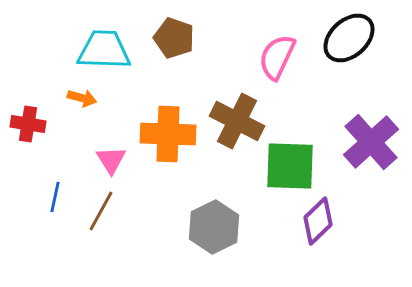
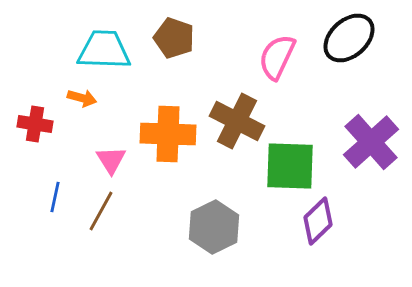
red cross: moved 7 px right
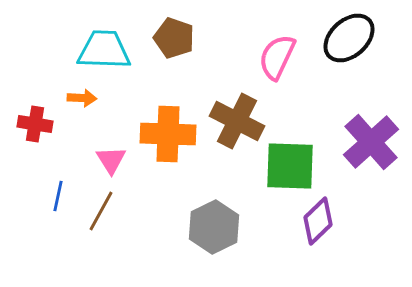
orange arrow: rotated 12 degrees counterclockwise
blue line: moved 3 px right, 1 px up
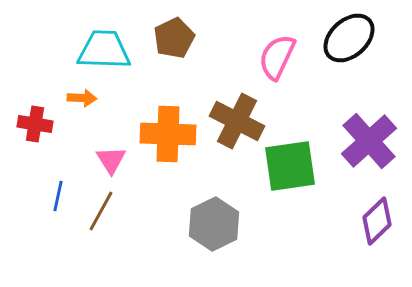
brown pentagon: rotated 27 degrees clockwise
purple cross: moved 2 px left, 1 px up
green square: rotated 10 degrees counterclockwise
purple diamond: moved 59 px right
gray hexagon: moved 3 px up
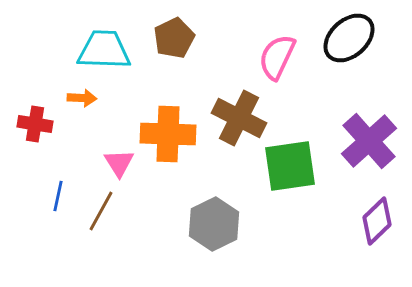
brown cross: moved 2 px right, 3 px up
pink triangle: moved 8 px right, 3 px down
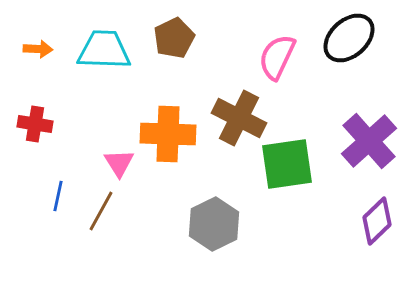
orange arrow: moved 44 px left, 49 px up
green square: moved 3 px left, 2 px up
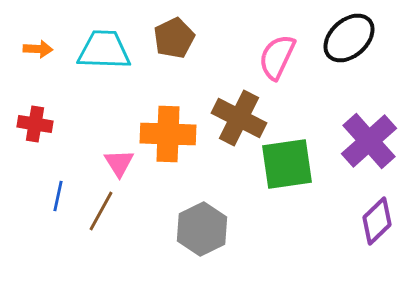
gray hexagon: moved 12 px left, 5 px down
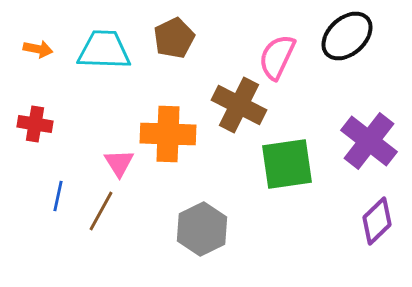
black ellipse: moved 2 px left, 2 px up
orange arrow: rotated 8 degrees clockwise
brown cross: moved 13 px up
purple cross: rotated 10 degrees counterclockwise
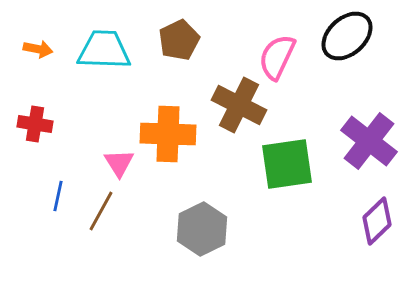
brown pentagon: moved 5 px right, 2 px down
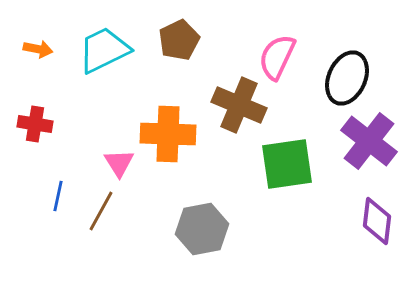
black ellipse: moved 42 px down; rotated 24 degrees counterclockwise
cyan trapezoid: rotated 28 degrees counterclockwise
brown cross: rotated 4 degrees counterclockwise
purple diamond: rotated 39 degrees counterclockwise
gray hexagon: rotated 15 degrees clockwise
